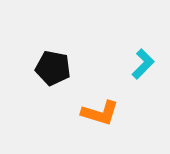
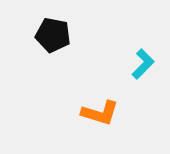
black pentagon: moved 33 px up
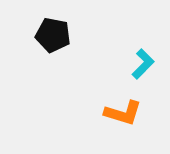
orange L-shape: moved 23 px right
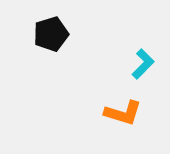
black pentagon: moved 2 px left, 1 px up; rotated 28 degrees counterclockwise
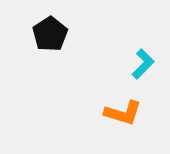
black pentagon: moved 1 px left; rotated 16 degrees counterclockwise
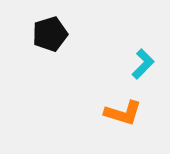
black pentagon: rotated 16 degrees clockwise
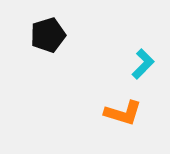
black pentagon: moved 2 px left, 1 px down
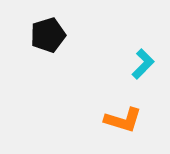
orange L-shape: moved 7 px down
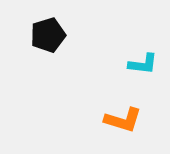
cyan L-shape: rotated 52 degrees clockwise
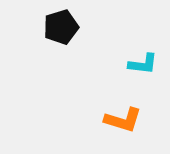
black pentagon: moved 13 px right, 8 px up
